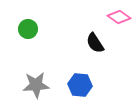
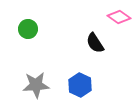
blue hexagon: rotated 20 degrees clockwise
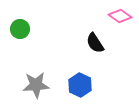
pink diamond: moved 1 px right, 1 px up
green circle: moved 8 px left
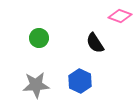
pink diamond: rotated 15 degrees counterclockwise
green circle: moved 19 px right, 9 px down
blue hexagon: moved 4 px up
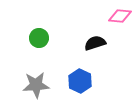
pink diamond: rotated 15 degrees counterclockwise
black semicircle: rotated 105 degrees clockwise
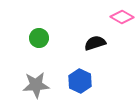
pink diamond: moved 2 px right, 1 px down; rotated 25 degrees clockwise
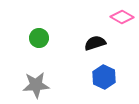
blue hexagon: moved 24 px right, 4 px up
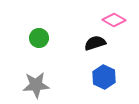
pink diamond: moved 8 px left, 3 px down
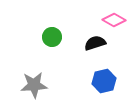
green circle: moved 13 px right, 1 px up
blue hexagon: moved 4 px down; rotated 20 degrees clockwise
gray star: moved 2 px left
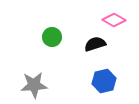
black semicircle: moved 1 px down
